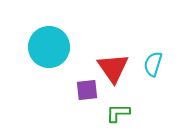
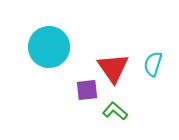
green L-shape: moved 3 px left, 2 px up; rotated 40 degrees clockwise
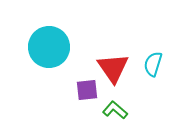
green L-shape: moved 1 px up
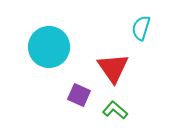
cyan semicircle: moved 12 px left, 36 px up
purple square: moved 8 px left, 5 px down; rotated 30 degrees clockwise
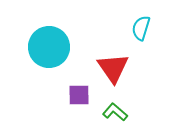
purple square: rotated 25 degrees counterclockwise
green L-shape: moved 2 px down
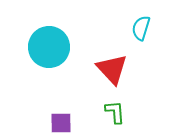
red triangle: moved 1 px left, 1 px down; rotated 8 degrees counterclockwise
purple square: moved 18 px left, 28 px down
green L-shape: rotated 45 degrees clockwise
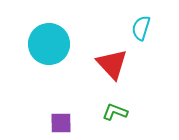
cyan circle: moved 3 px up
red triangle: moved 5 px up
green L-shape: rotated 65 degrees counterclockwise
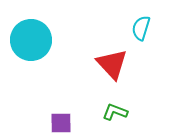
cyan circle: moved 18 px left, 4 px up
